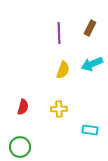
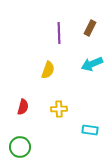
yellow semicircle: moved 15 px left
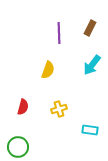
cyan arrow: moved 1 px down; rotated 30 degrees counterclockwise
yellow cross: rotated 14 degrees counterclockwise
green circle: moved 2 px left
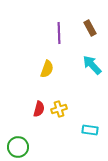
brown rectangle: rotated 56 degrees counterclockwise
cyan arrow: rotated 100 degrees clockwise
yellow semicircle: moved 1 px left, 1 px up
red semicircle: moved 16 px right, 2 px down
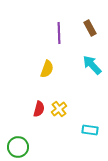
yellow cross: rotated 21 degrees counterclockwise
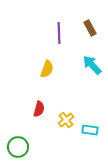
yellow cross: moved 7 px right, 11 px down
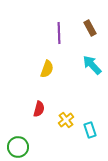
cyan rectangle: rotated 63 degrees clockwise
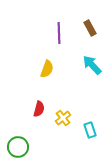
yellow cross: moved 3 px left, 2 px up
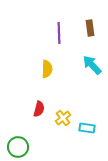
brown rectangle: rotated 21 degrees clockwise
yellow semicircle: rotated 18 degrees counterclockwise
cyan rectangle: moved 3 px left, 2 px up; rotated 63 degrees counterclockwise
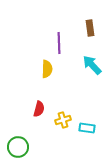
purple line: moved 10 px down
yellow cross: moved 2 px down; rotated 21 degrees clockwise
